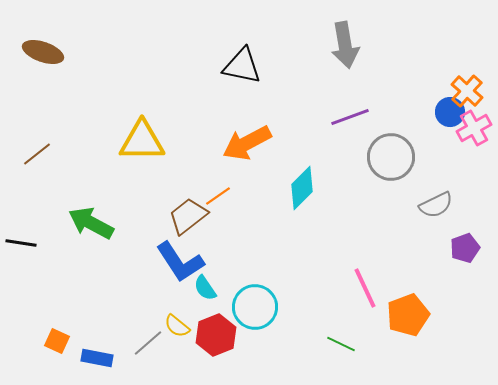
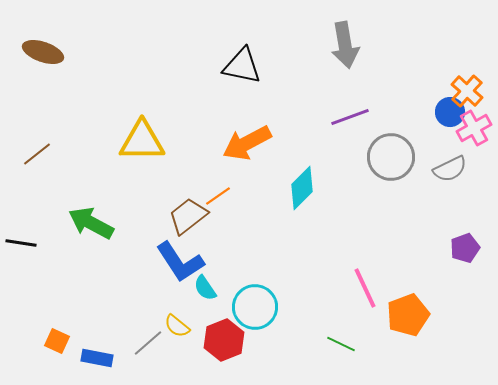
gray semicircle: moved 14 px right, 36 px up
red hexagon: moved 8 px right, 5 px down
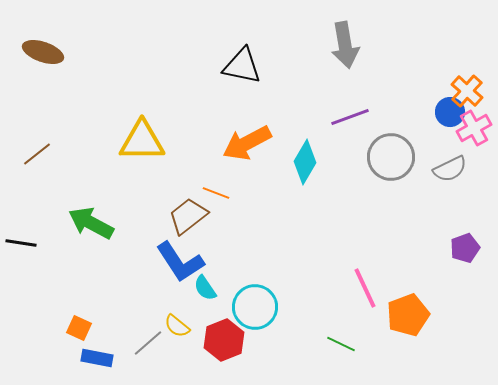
cyan diamond: moved 3 px right, 26 px up; rotated 15 degrees counterclockwise
orange line: moved 2 px left, 3 px up; rotated 56 degrees clockwise
orange square: moved 22 px right, 13 px up
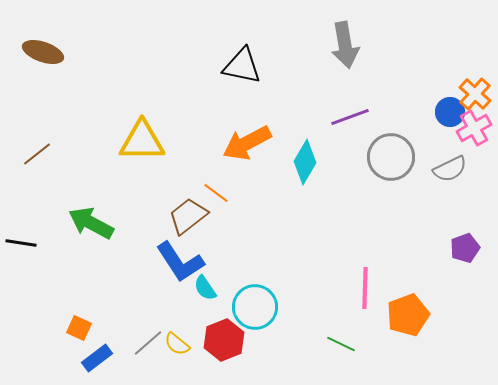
orange cross: moved 8 px right, 3 px down
orange line: rotated 16 degrees clockwise
pink line: rotated 27 degrees clockwise
yellow semicircle: moved 18 px down
blue rectangle: rotated 48 degrees counterclockwise
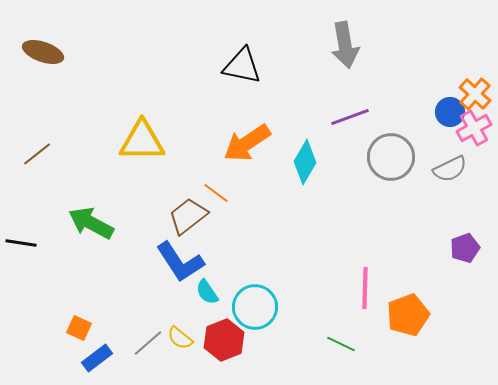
orange arrow: rotated 6 degrees counterclockwise
cyan semicircle: moved 2 px right, 4 px down
yellow semicircle: moved 3 px right, 6 px up
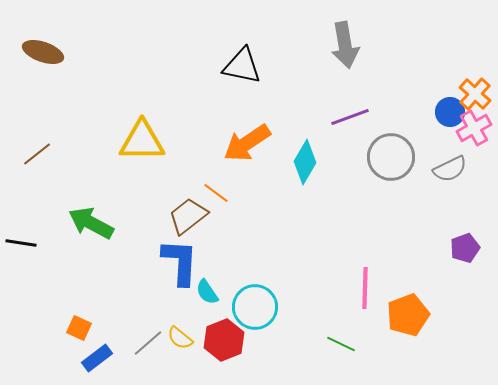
blue L-shape: rotated 144 degrees counterclockwise
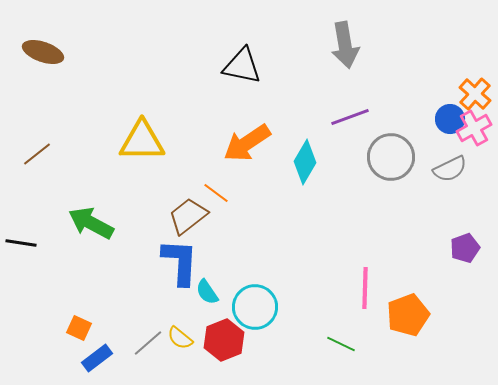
blue circle: moved 7 px down
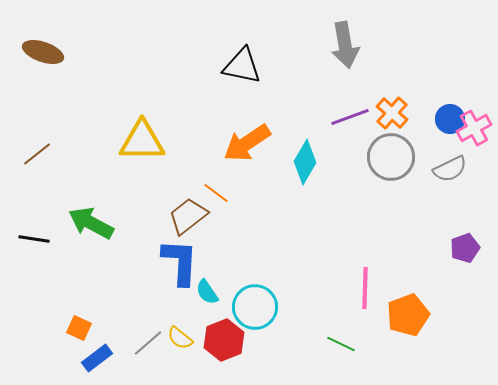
orange cross: moved 83 px left, 19 px down
black line: moved 13 px right, 4 px up
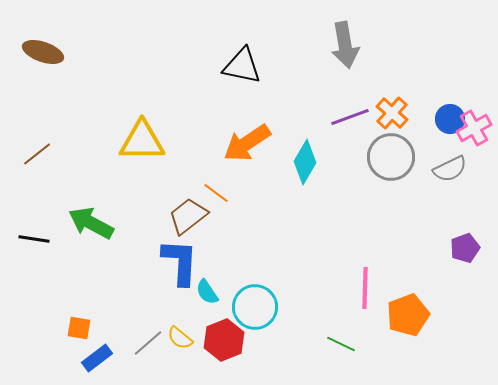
orange square: rotated 15 degrees counterclockwise
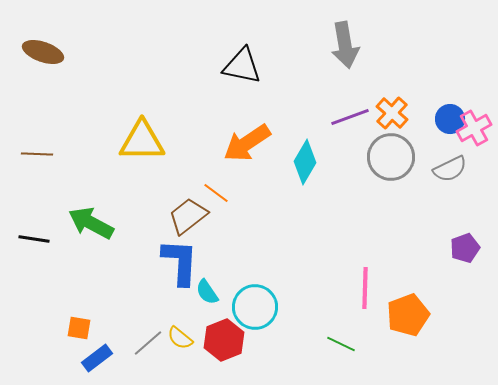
brown line: rotated 40 degrees clockwise
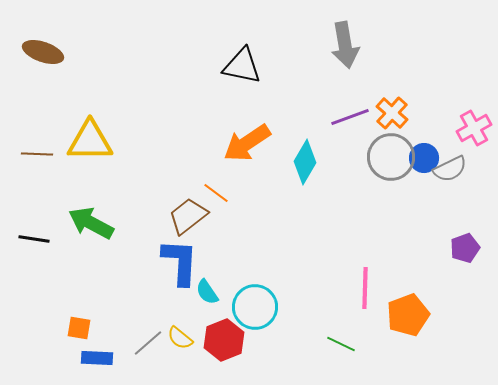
blue circle: moved 26 px left, 39 px down
yellow triangle: moved 52 px left
blue rectangle: rotated 40 degrees clockwise
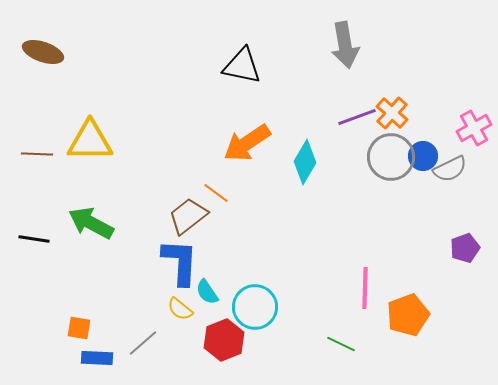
purple line: moved 7 px right
blue circle: moved 1 px left, 2 px up
yellow semicircle: moved 29 px up
gray line: moved 5 px left
